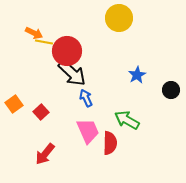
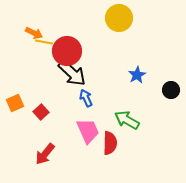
orange square: moved 1 px right, 1 px up; rotated 12 degrees clockwise
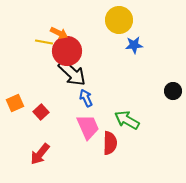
yellow circle: moved 2 px down
orange arrow: moved 25 px right
blue star: moved 3 px left, 30 px up; rotated 24 degrees clockwise
black circle: moved 2 px right, 1 px down
pink trapezoid: moved 4 px up
red arrow: moved 5 px left
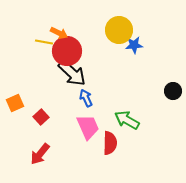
yellow circle: moved 10 px down
red square: moved 5 px down
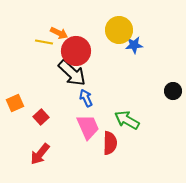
red circle: moved 9 px right
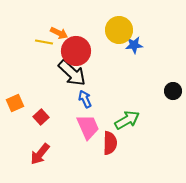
blue arrow: moved 1 px left, 1 px down
green arrow: rotated 120 degrees clockwise
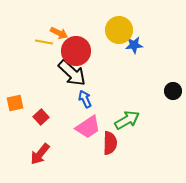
orange square: rotated 12 degrees clockwise
pink trapezoid: rotated 80 degrees clockwise
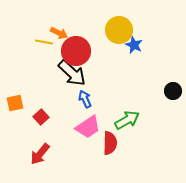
blue star: rotated 30 degrees clockwise
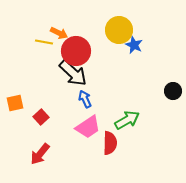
black arrow: moved 1 px right
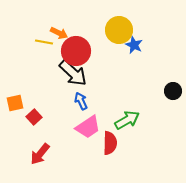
blue arrow: moved 4 px left, 2 px down
red square: moved 7 px left
